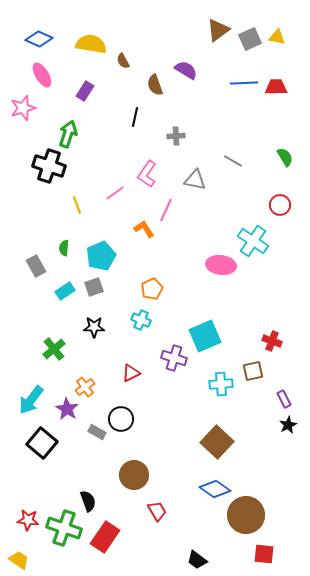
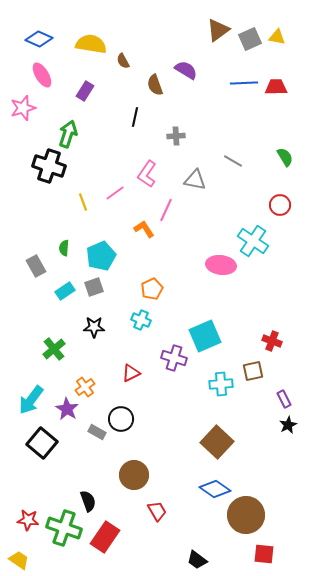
yellow line at (77, 205): moved 6 px right, 3 px up
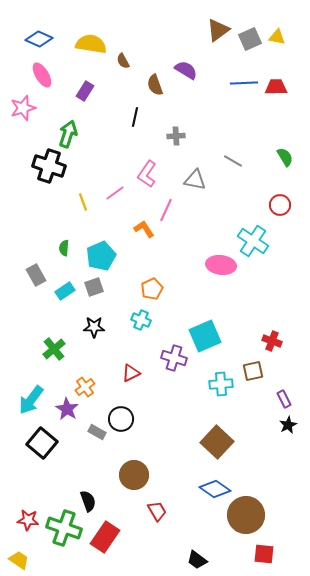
gray rectangle at (36, 266): moved 9 px down
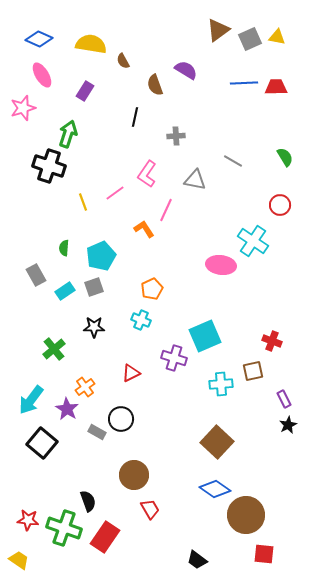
red trapezoid at (157, 511): moved 7 px left, 2 px up
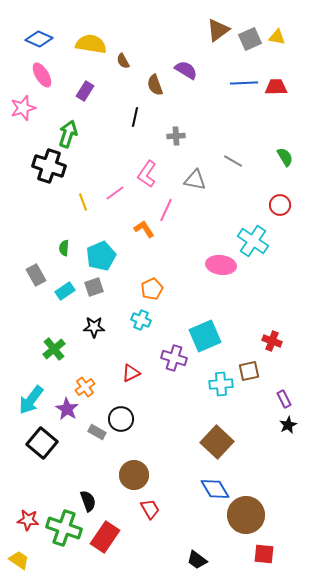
brown square at (253, 371): moved 4 px left
blue diamond at (215, 489): rotated 24 degrees clockwise
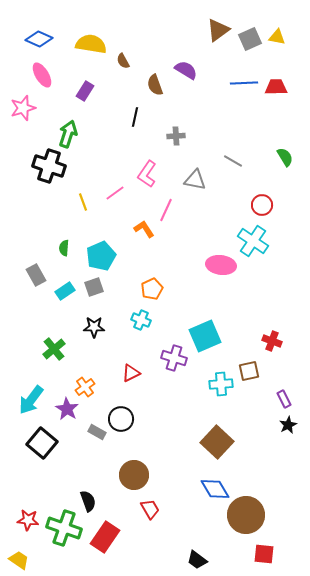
red circle at (280, 205): moved 18 px left
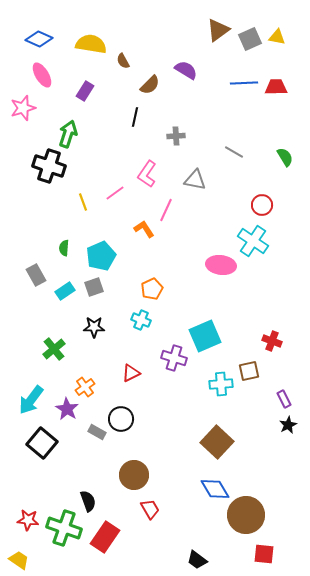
brown semicircle at (155, 85): moved 5 px left; rotated 115 degrees counterclockwise
gray line at (233, 161): moved 1 px right, 9 px up
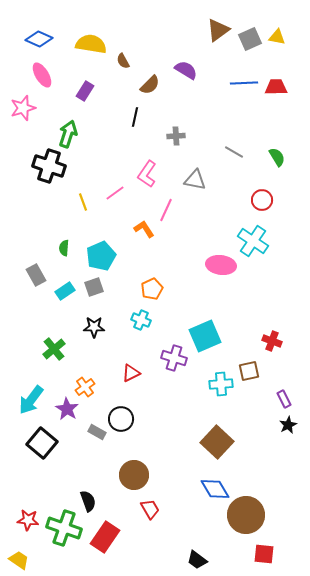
green semicircle at (285, 157): moved 8 px left
red circle at (262, 205): moved 5 px up
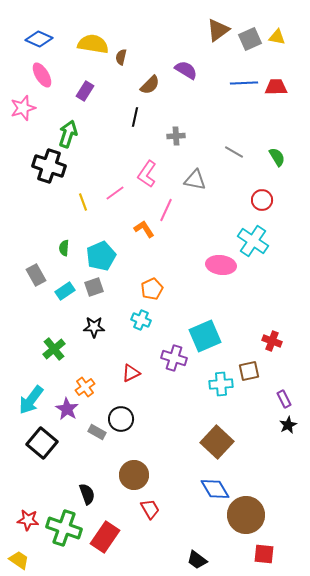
yellow semicircle at (91, 44): moved 2 px right
brown semicircle at (123, 61): moved 2 px left, 4 px up; rotated 42 degrees clockwise
black semicircle at (88, 501): moved 1 px left, 7 px up
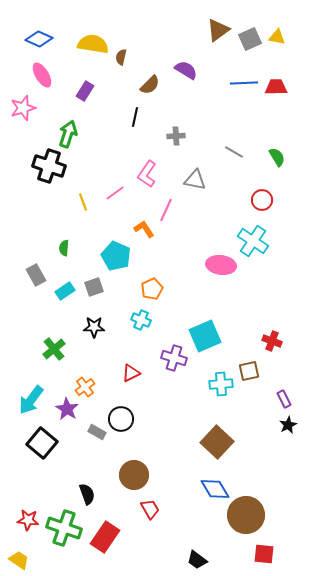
cyan pentagon at (101, 256): moved 15 px right; rotated 24 degrees counterclockwise
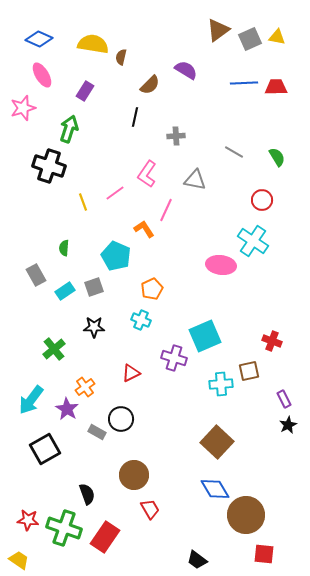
green arrow at (68, 134): moved 1 px right, 5 px up
black square at (42, 443): moved 3 px right, 6 px down; rotated 20 degrees clockwise
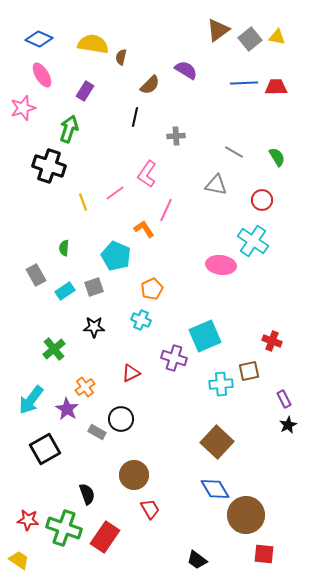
gray square at (250, 39): rotated 15 degrees counterclockwise
gray triangle at (195, 180): moved 21 px right, 5 px down
